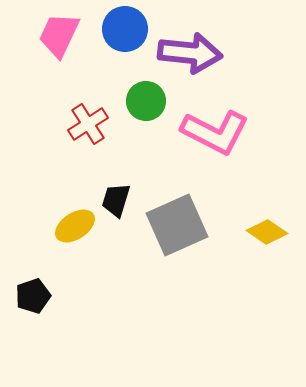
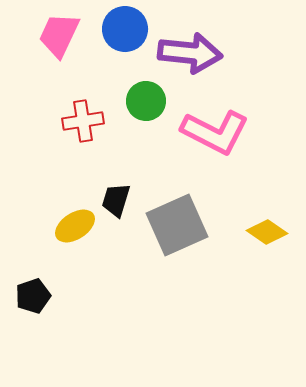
red cross: moved 5 px left, 3 px up; rotated 24 degrees clockwise
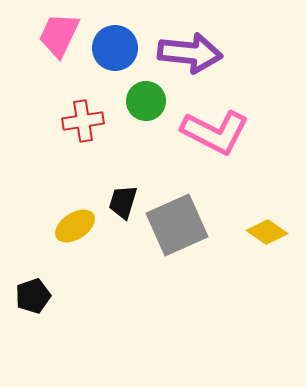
blue circle: moved 10 px left, 19 px down
black trapezoid: moved 7 px right, 2 px down
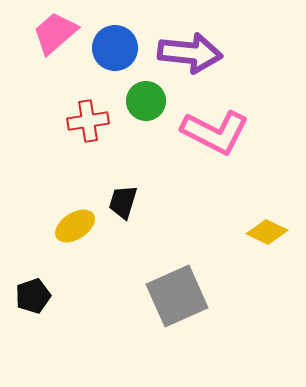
pink trapezoid: moved 4 px left, 2 px up; rotated 24 degrees clockwise
red cross: moved 5 px right
gray square: moved 71 px down
yellow diamond: rotated 9 degrees counterclockwise
